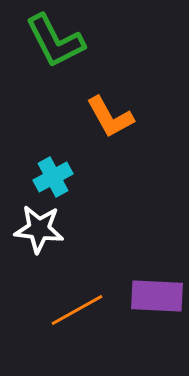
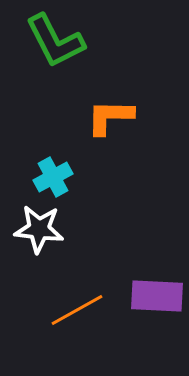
orange L-shape: rotated 120 degrees clockwise
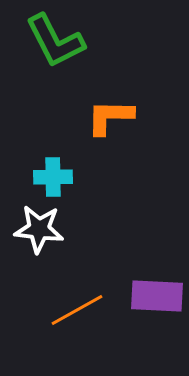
cyan cross: rotated 27 degrees clockwise
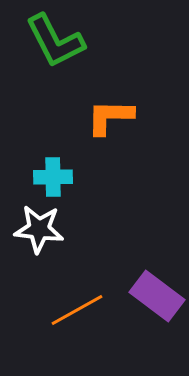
purple rectangle: rotated 34 degrees clockwise
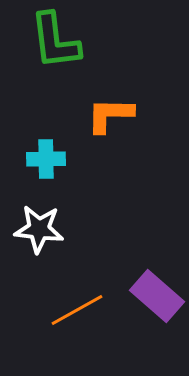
green L-shape: rotated 20 degrees clockwise
orange L-shape: moved 2 px up
cyan cross: moved 7 px left, 18 px up
purple rectangle: rotated 4 degrees clockwise
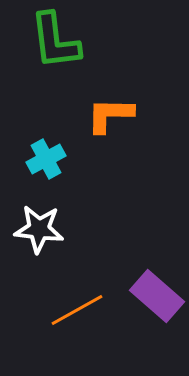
cyan cross: rotated 27 degrees counterclockwise
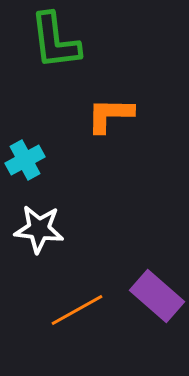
cyan cross: moved 21 px left, 1 px down
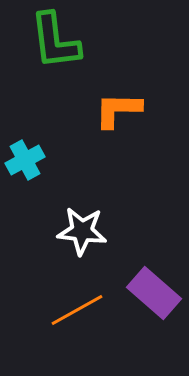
orange L-shape: moved 8 px right, 5 px up
white star: moved 43 px right, 2 px down
purple rectangle: moved 3 px left, 3 px up
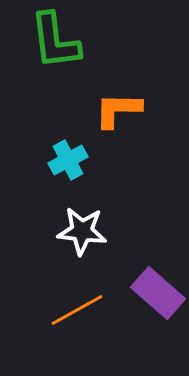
cyan cross: moved 43 px right
purple rectangle: moved 4 px right
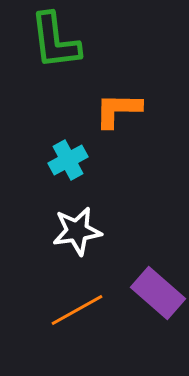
white star: moved 5 px left; rotated 15 degrees counterclockwise
